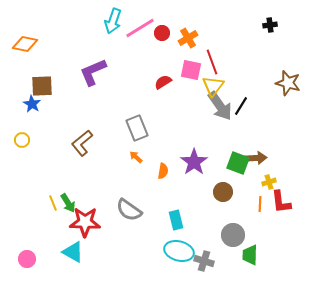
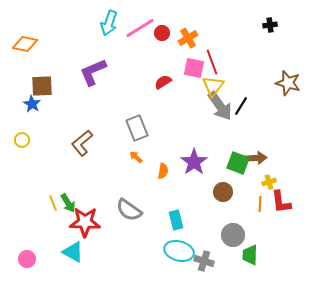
cyan arrow: moved 4 px left, 2 px down
pink square: moved 3 px right, 2 px up
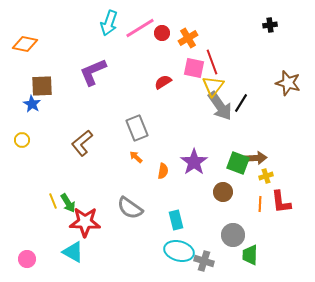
black line: moved 3 px up
yellow cross: moved 3 px left, 6 px up
yellow line: moved 2 px up
gray semicircle: moved 1 px right, 2 px up
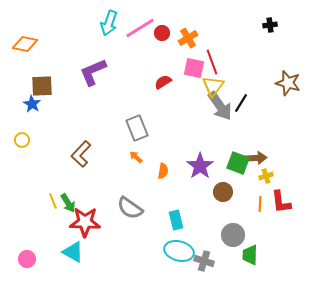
brown L-shape: moved 1 px left, 11 px down; rotated 8 degrees counterclockwise
purple star: moved 6 px right, 4 px down
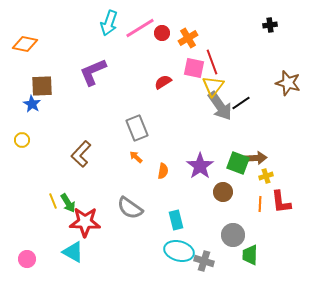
black line: rotated 24 degrees clockwise
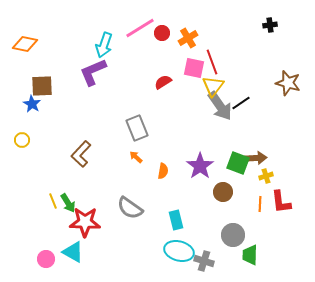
cyan arrow: moved 5 px left, 22 px down
pink circle: moved 19 px right
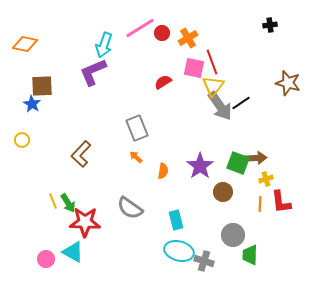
yellow cross: moved 3 px down
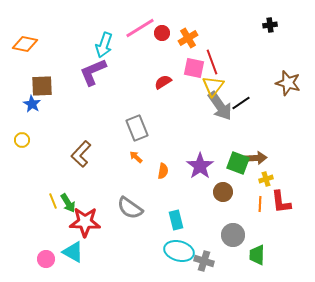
green trapezoid: moved 7 px right
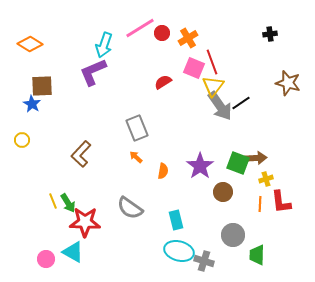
black cross: moved 9 px down
orange diamond: moved 5 px right; rotated 20 degrees clockwise
pink square: rotated 10 degrees clockwise
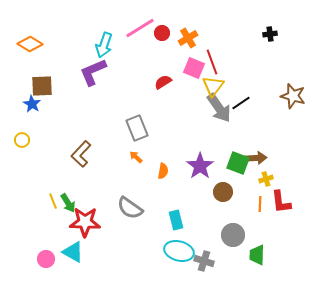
brown star: moved 5 px right, 13 px down
gray arrow: moved 1 px left, 2 px down
